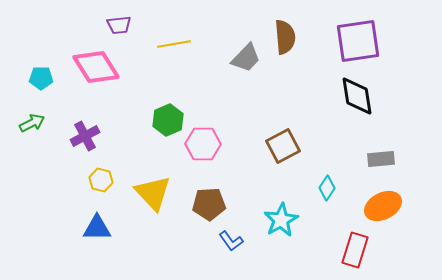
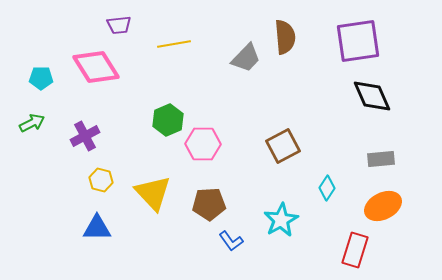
black diamond: moved 15 px right; rotated 15 degrees counterclockwise
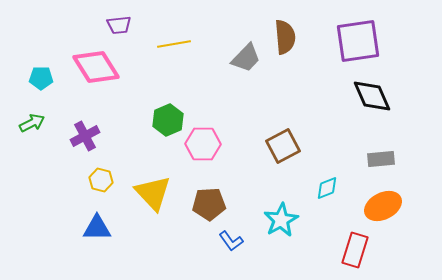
cyan diamond: rotated 35 degrees clockwise
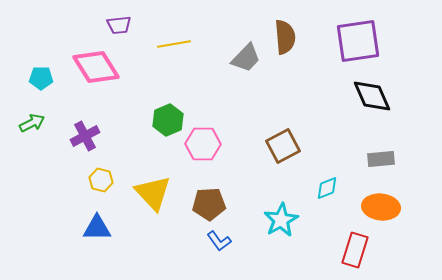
orange ellipse: moved 2 px left, 1 px down; rotated 33 degrees clockwise
blue L-shape: moved 12 px left
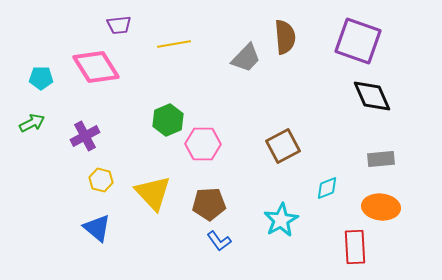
purple square: rotated 27 degrees clockwise
blue triangle: rotated 40 degrees clockwise
red rectangle: moved 3 px up; rotated 20 degrees counterclockwise
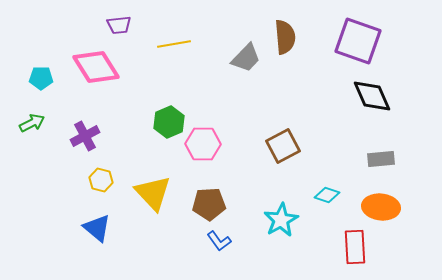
green hexagon: moved 1 px right, 2 px down
cyan diamond: moved 7 px down; rotated 40 degrees clockwise
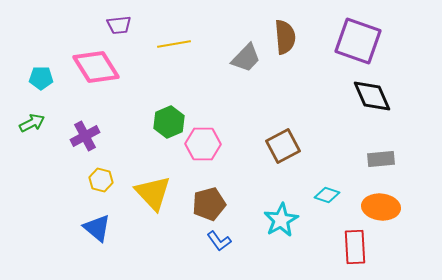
brown pentagon: rotated 12 degrees counterclockwise
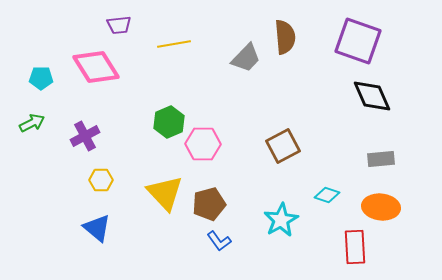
yellow hexagon: rotated 15 degrees counterclockwise
yellow triangle: moved 12 px right
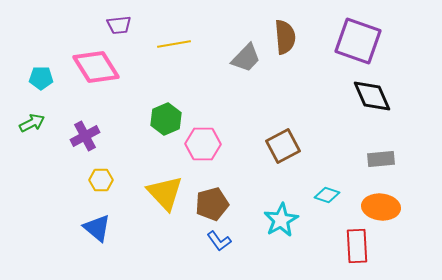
green hexagon: moved 3 px left, 3 px up
brown pentagon: moved 3 px right
red rectangle: moved 2 px right, 1 px up
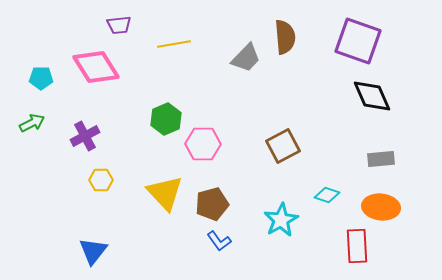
blue triangle: moved 4 px left, 23 px down; rotated 28 degrees clockwise
